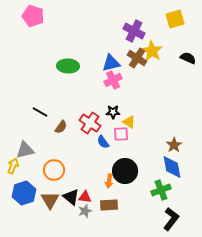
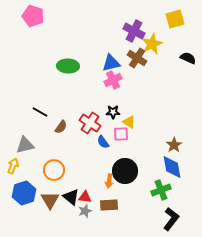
yellow star: moved 7 px up; rotated 15 degrees clockwise
gray triangle: moved 5 px up
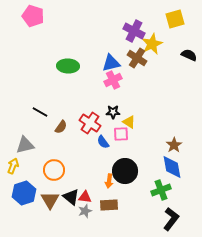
black semicircle: moved 1 px right, 3 px up
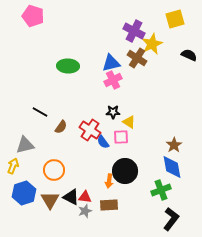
red cross: moved 7 px down
pink square: moved 3 px down
black triangle: rotated 12 degrees counterclockwise
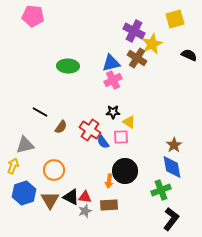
pink pentagon: rotated 10 degrees counterclockwise
